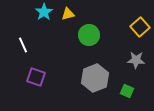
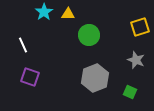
yellow triangle: rotated 16 degrees clockwise
yellow square: rotated 24 degrees clockwise
gray star: rotated 18 degrees clockwise
purple square: moved 6 px left
green square: moved 3 px right, 1 px down
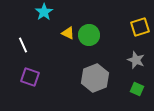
yellow triangle: moved 19 px down; rotated 24 degrees clockwise
green square: moved 7 px right, 3 px up
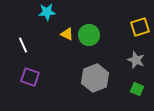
cyan star: moved 3 px right; rotated 30 degrees clockwise
yellow triangle: moved 1 px left, 1 px down
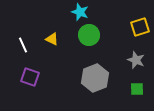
cyan star: moved 33 px right; rotated 24 degrees clockwise
yellow triangle: moved 15 px left, 5 px down
green square: rotated 24 degrees counterclockwise
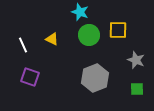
yellow square: moved 22 px left, 3 px down; rotated 18 degrees clockwise
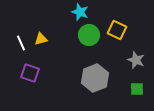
yellow square: moved 1 px left; rotated 24 degrees clockwise
yellow triangle: moved 11 px left; rotated 40 degrees counterclockwise
white line: moved 2 px left, 2 px up
purple square: moved 4 px up
